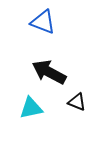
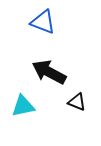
cyan triangle: moved 8 px left, 2 px up
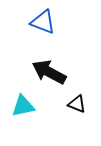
black triangle: moved 2 px down
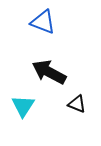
cyan triangle: rotated 45 degrees counterclockwise
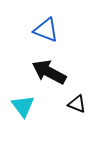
blue triangle: moved 3 px right, 8 px down
cyan triangle: rotated 10 degrees counterclockwise
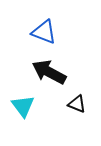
blue triangle: moved 2 px left, 2 px down
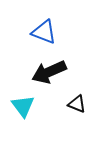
black arrow: rotated 52 degrees counterclockwise
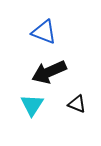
cyan triangle: moved 9 px right, 1 px up; rotated 10 degrees clockwise
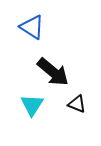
blue triangle: moved 12 px left, 5 px up; rotated 12 degrees clockwise
black arrow: moved 4 px right; rotated 116 degrees counterclockwise
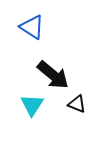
black arrow: moved 3 px down
